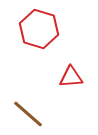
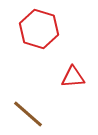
red triangle: moved 2 px right
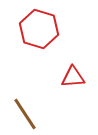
brown line: moved 3 px left; rotated 16 degrees clockwise
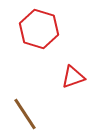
red triangle: rotated 15 degrees counterclockwise
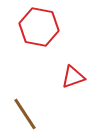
red hexagon: moved 2 px up; rotated 6 degrees counterclockwise
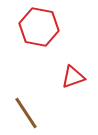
brown line: moved 1 px right, 1 px up
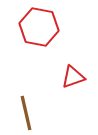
brown line: rotated 20 degrees clockwise
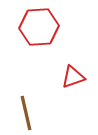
red hexagon: rotated 15 degrees counterclockwise
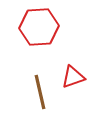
brown line: moved 14 px right, 21 px up
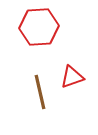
red triangle: moved 1 px left
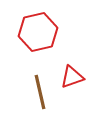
red hexagon: moved 1 px left, 5 px down; rotated 9 degrees counterclockwise
